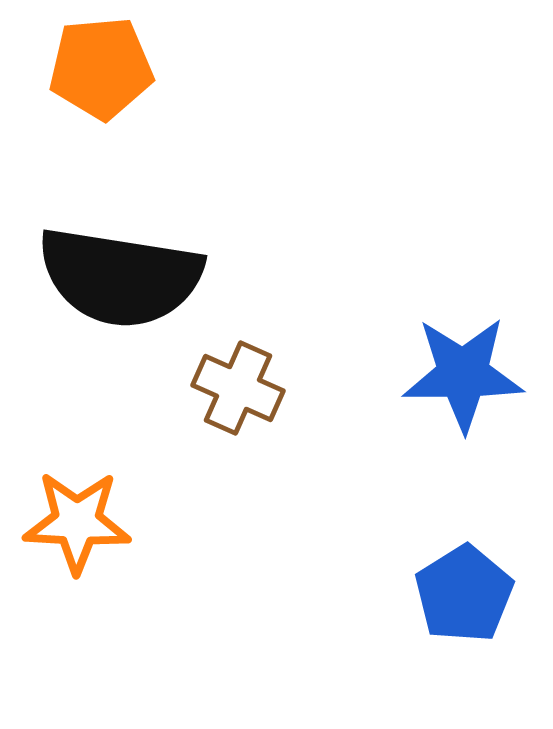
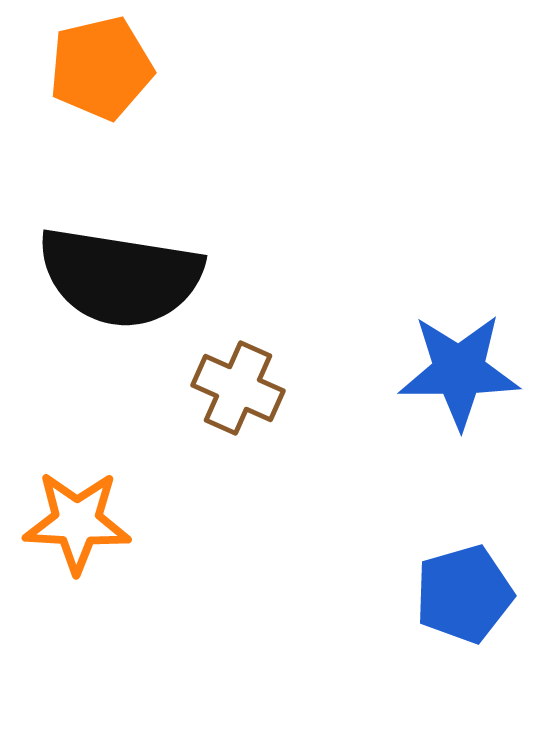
orange pentagon: rotated 8 degrees counterclockwise
blue star: moved 4 px left, 3 px up
blue pentagon: rotated 16 degrees clockwise
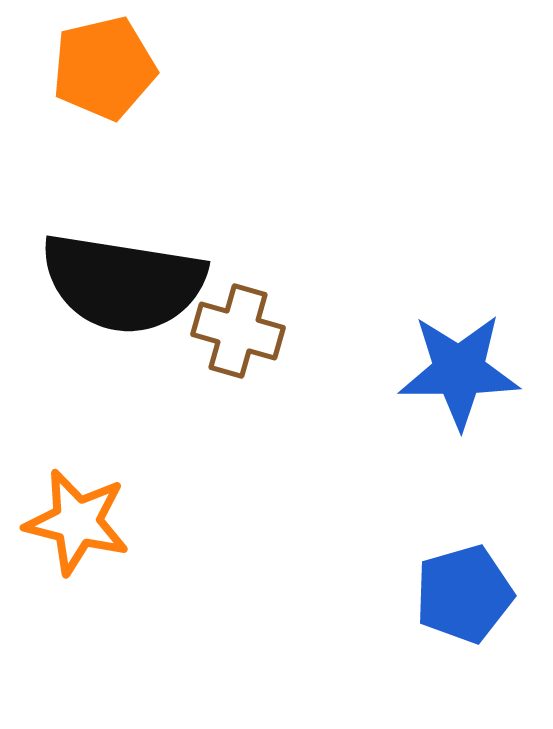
orange pentagon: moved 3 px right
black semicircle: moved 3 px right, 6 px down
brown cross: moved 57 px up; rotated 8 degrees counterclockwise
orange star: rotated 11 degrees clockwise
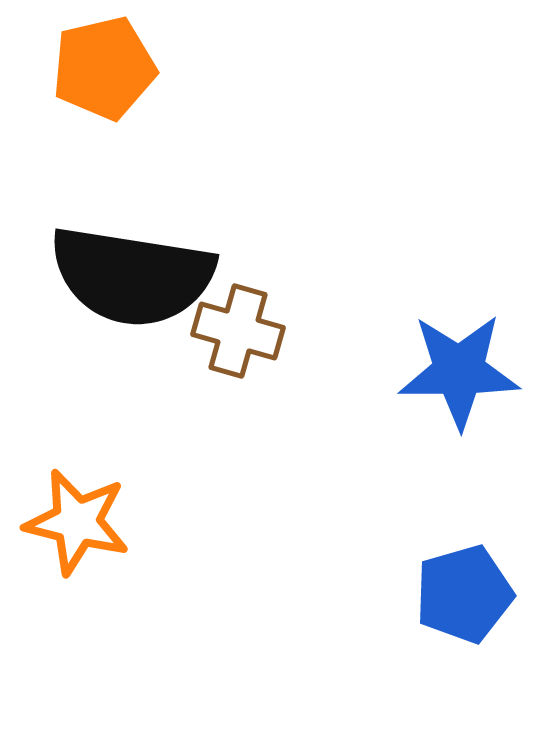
black semicircle: moved 9 px right, 7 px up
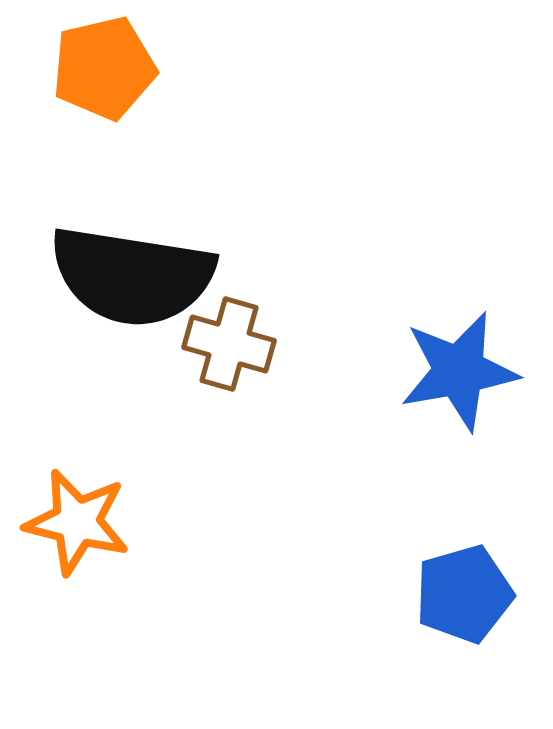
brown cross: moved 9 px left, 13 px down
blue star: rotated 10 degrees counterclockwise
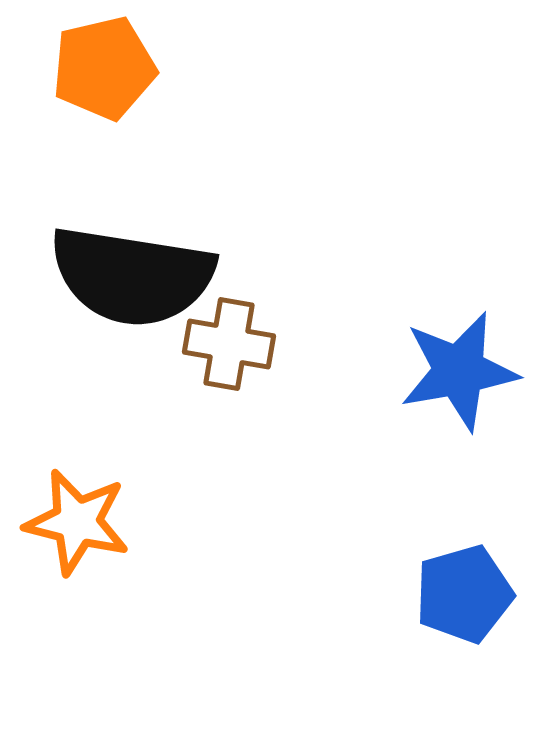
brown cross: rotated 6 degrees counterclockwise
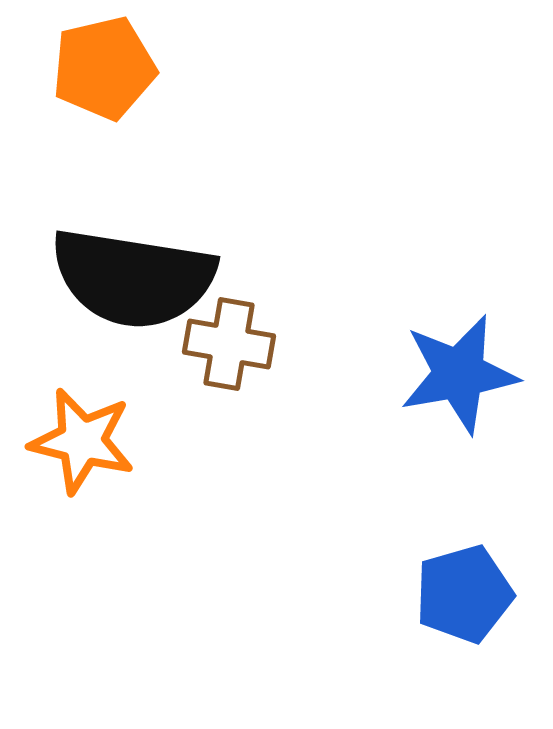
black semicircle: moved 1 px right, 2 px down
blue star: moved 3 px down
orange star: moved 5 px right, 81 px up
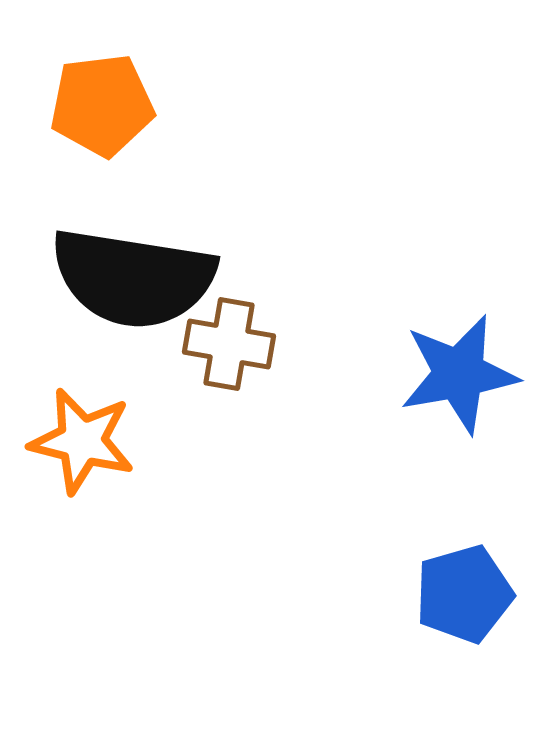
orange pentagon: moved 2 px left, 37 px down; rotated 6 degrees clockwise
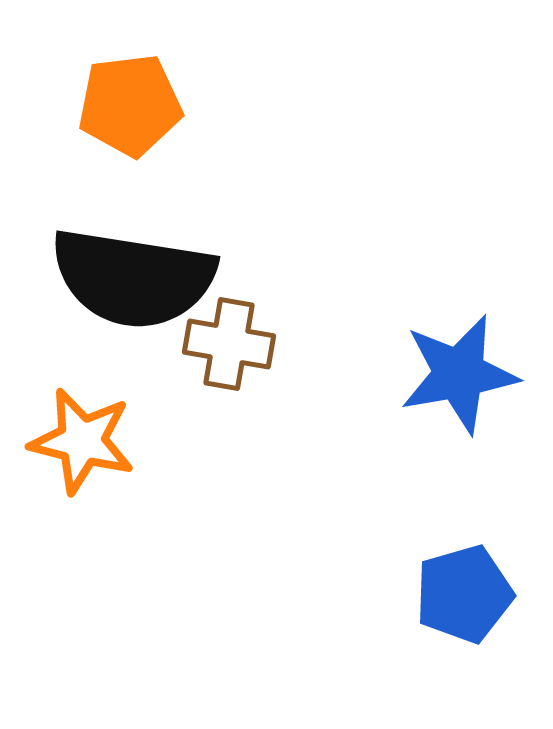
orange pentagon: moved 28 px right
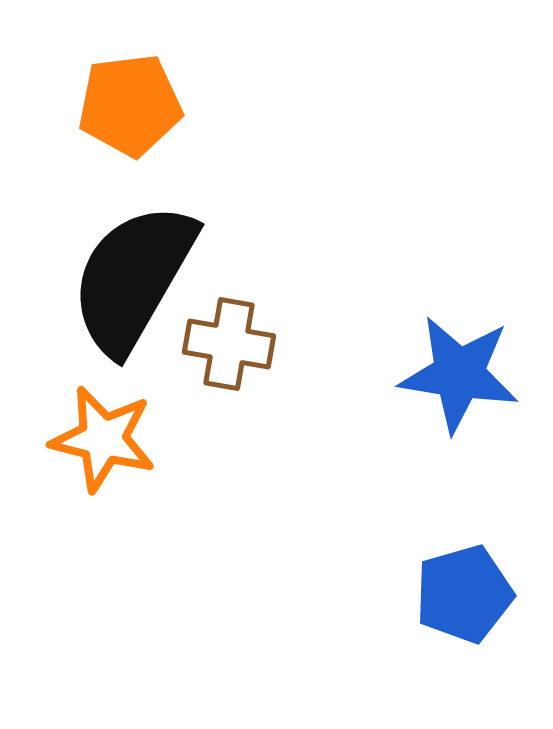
black semicircle: rotated 111 degrees clockwise
blue star: rotated 19 degrees clockwise
orange star: moved 21 px right, 2 px up
